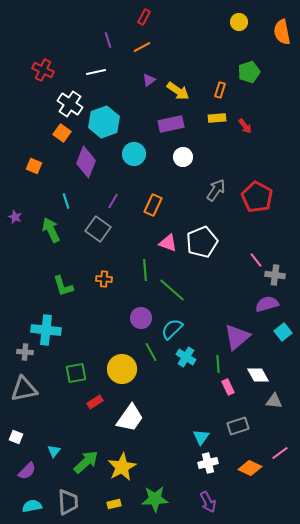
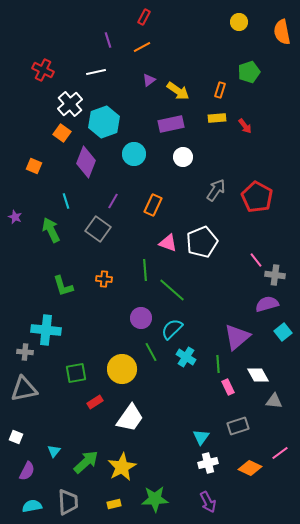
white cross at (70, 104): rotated 15 degrees clockwise
purple semicircle at (27, 471): rotated 18 degrees counterclockwise
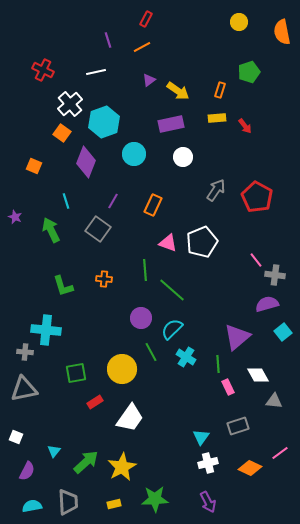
red rectangle at (144, 17): moved 2 px right, 2 px down
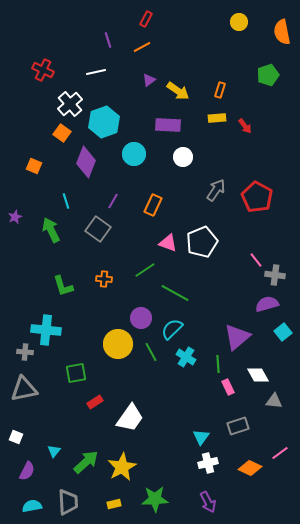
green pentagon at (249, 72): moved 19 px right, 3 px down
purple rectangle at (171, 124): moved 3 px left, 1 px down; rotated 15 degrees clockwise
purple star at (15, 217): rotated 24 degrees clockwise
green line at (145, 270): rotated 60 degrees clockwise
green line at (172, 290): moved 3 px right, 3 px down; rotated 12 degrees counterclockwise
yellow circle at (122, 369): moved 4 px left, 25 px up
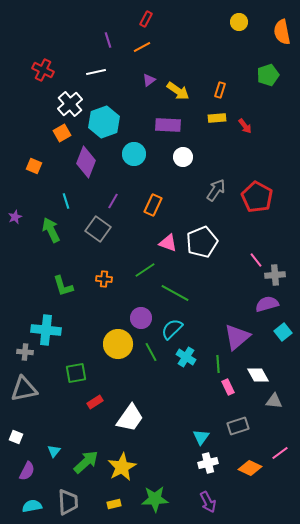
orange square at (62, 133): rotated 24 degrees clockwise
gray cross at (275, 275): rotated 12 degrees counterclockwise
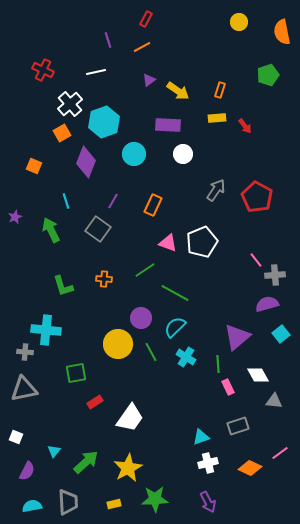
white circle at (183, 157): moved 3 px up
cyan semicircle at (172, 329): moved 3 px right, 2 px up
cyan square at (283, 332): moved 2 px left, 2 px down
cyan triangle at (201, 437): rotated 36 degrees clockwise
yellow star at (122, 467): moved 6 px right, 1 px down
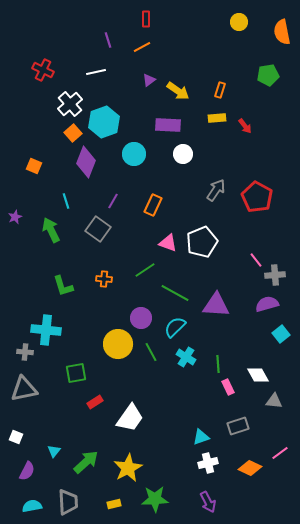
red rectangle at (146, 19): rotated 28 degrees counterclockwise
green pentagon at (268, 75): rotated 10 degrees clockwise
orange square at (62, 133): moved 11 px right; rotated 12 degrees counterclockwise
purple triangle at (237, 337): moved 21 px left, 32 px up; rotated 44 degrees clockwise
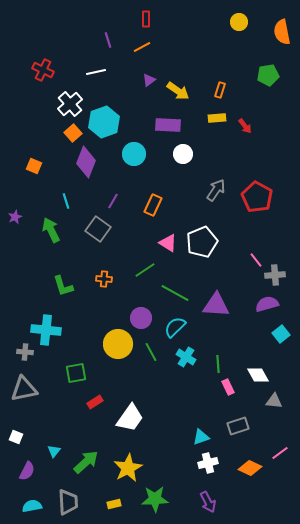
pink triangle at (168, 243): rotated 12 degrees clockwise
